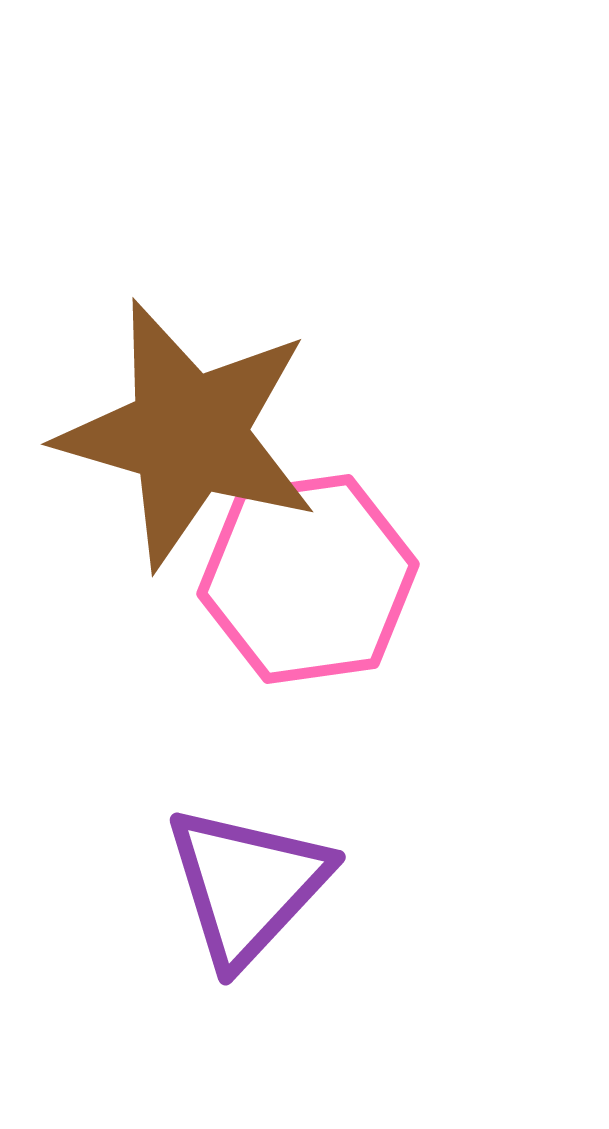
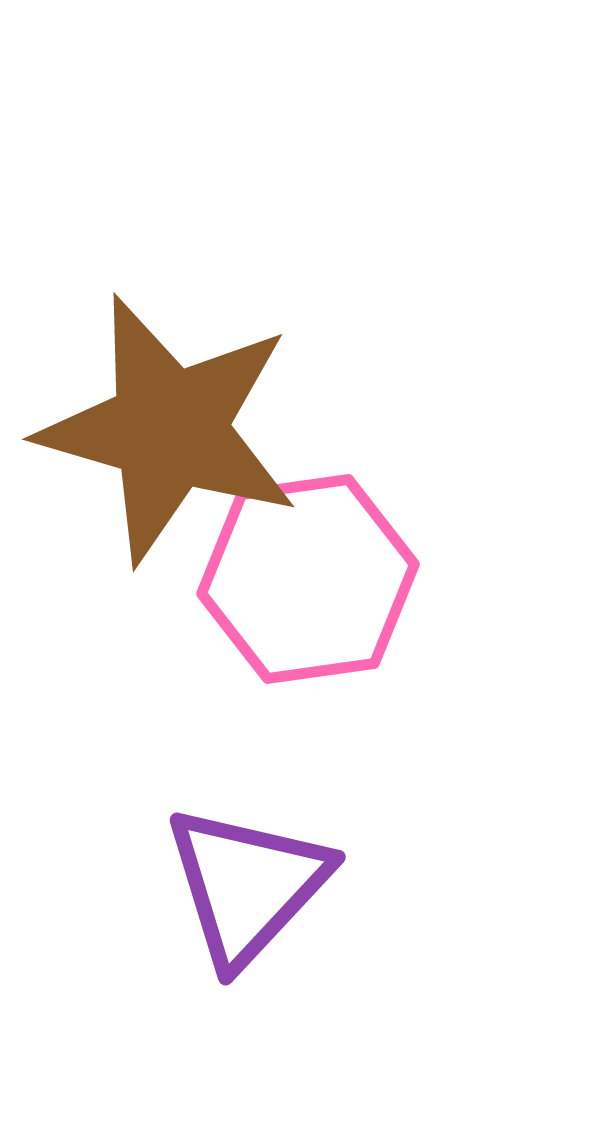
brown star: moved 19 px left, 5 px up
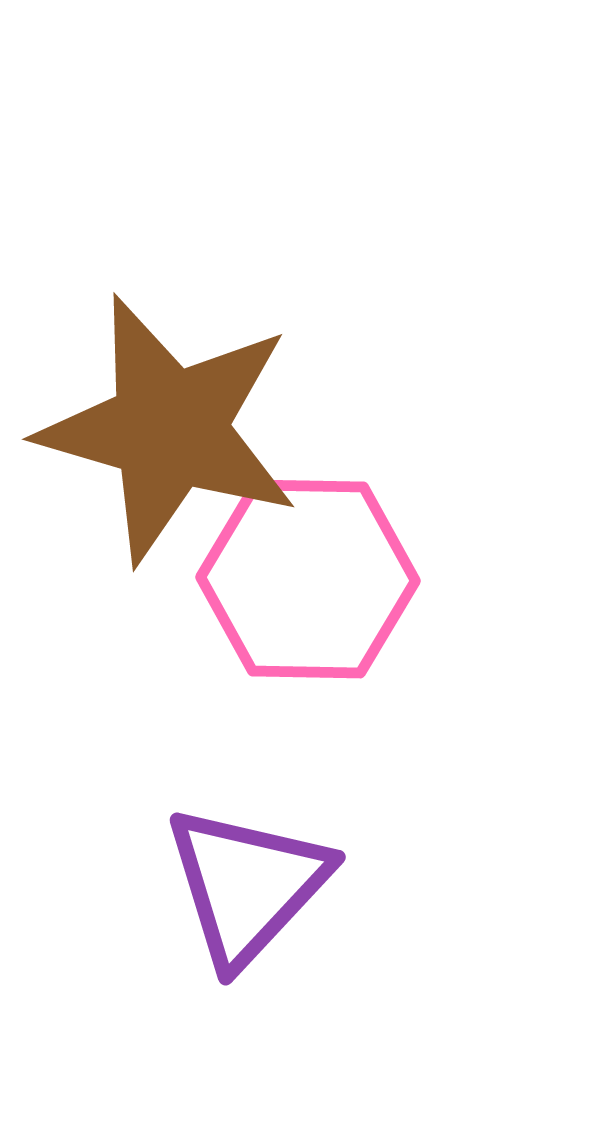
pink hexagon: rotated 9 degrees clockwise
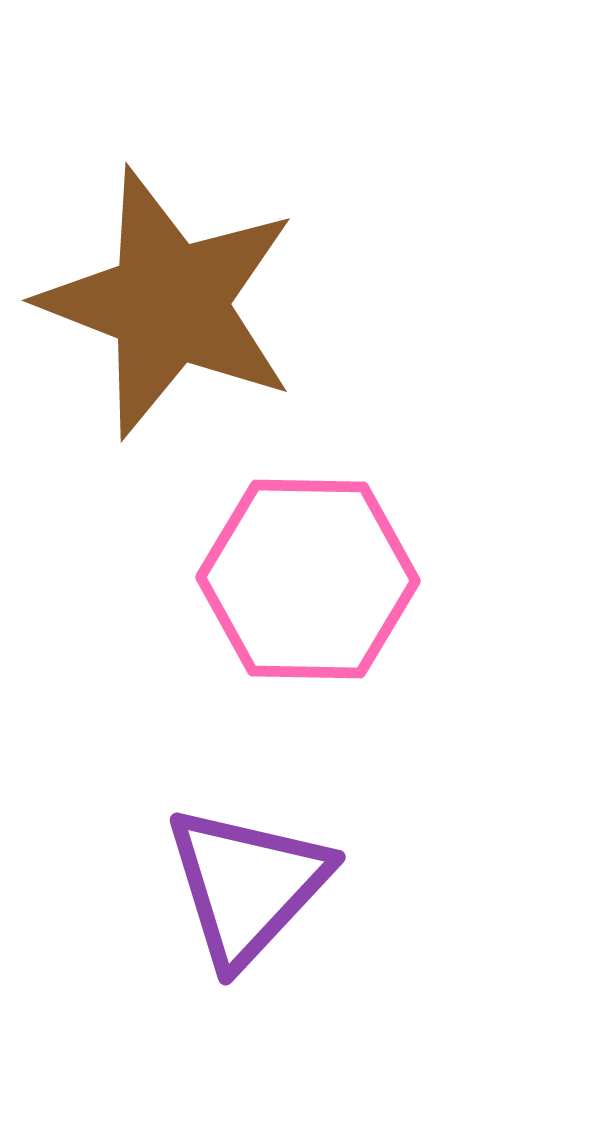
brown star: moved 126 px up; rotated 5 degrees clockwise
